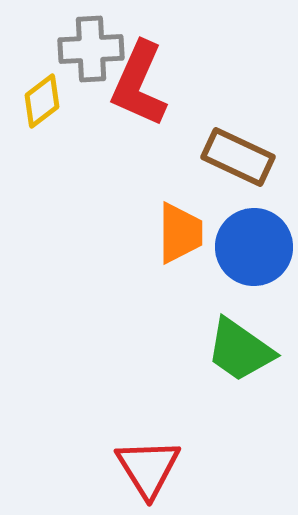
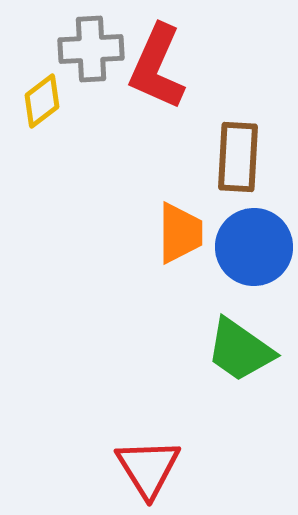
red L-shape: moved 18 px right, 17 px up
brown rectangle: rotated 68 degrees clockwise
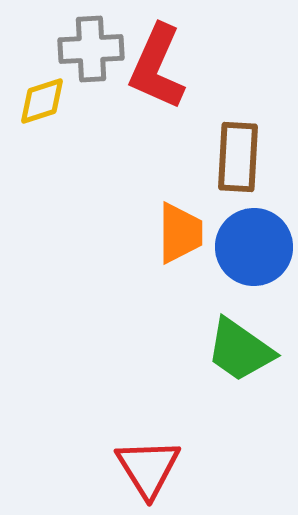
yellow diamond: rotated 20 degrees clockwise
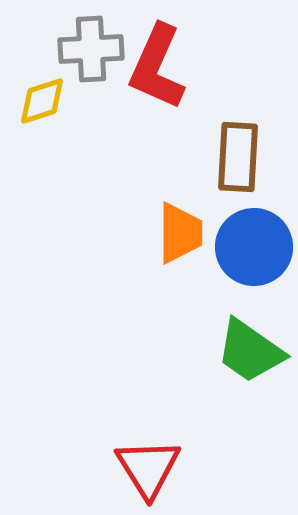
green trapezoid: moved 10 px right, 1 px down
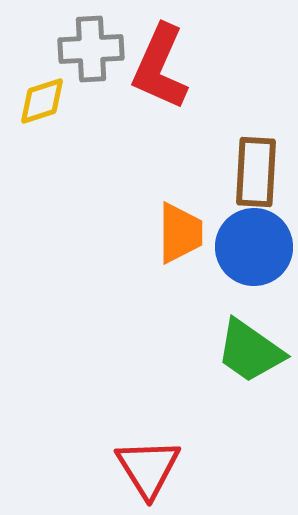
red L-shape: moved 3 px right
brown rectangle: moved 18 px right, 15 px down
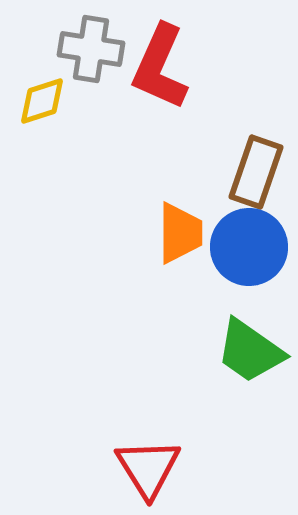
gray cross: rotated 12 degrees clockwise
brown rectangle: rotated 16 degrees clockwise
blue circle: moved 5 px left
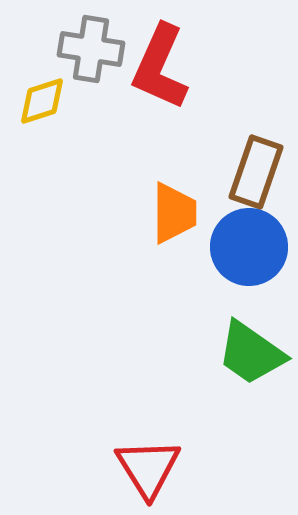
orange trapezoid: moved 6 px left, 20 px up
green trapezoid: moved 1 px right, 2 px down
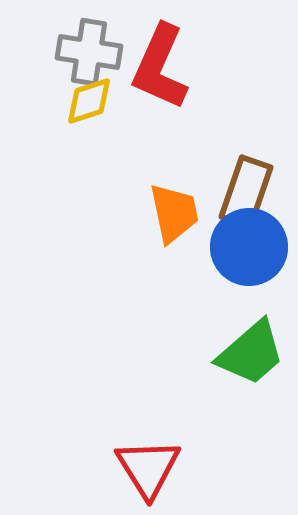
gray cross: moved 2 px left, 3 px down
yellow diamond: moved 47 px right
brown rectangle: moved 10 px left, 20 px down
orange trapezoid: rotated 12 degrees counterclockwise
green trapezoid: rotated 76 degrees counterclockwise
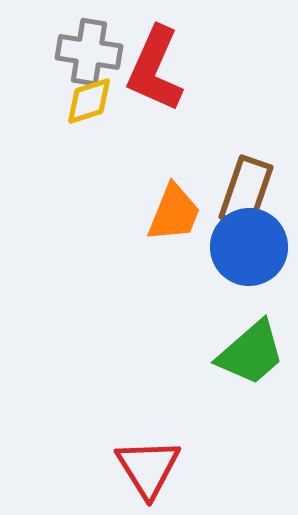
red L-shape: moved 5 px left, 2 px down
orange trapezoid: rotated 34 degrees clockwise
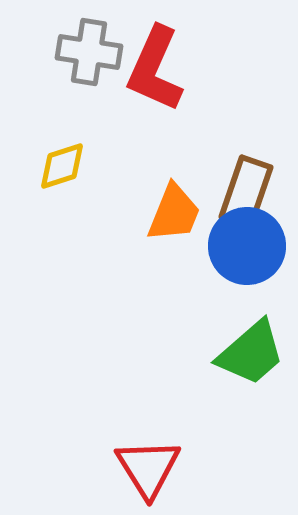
yellow diamond: moved 27 px left, 65 px down
blue circle: moved 2 px left, 1 px up
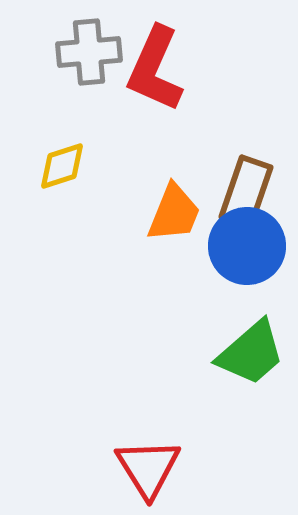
gray cross: rotated 14 degrees counterclockwise
